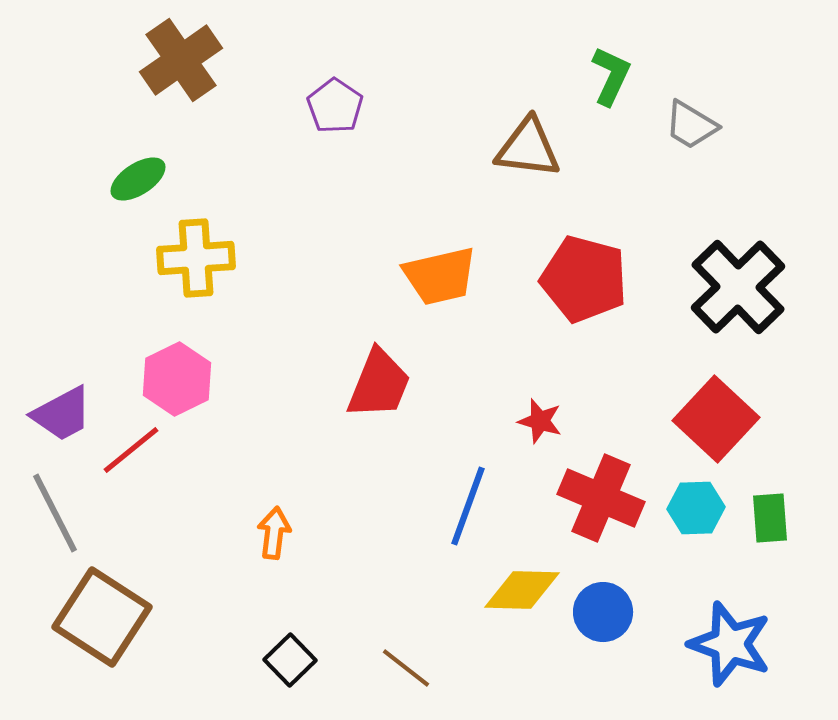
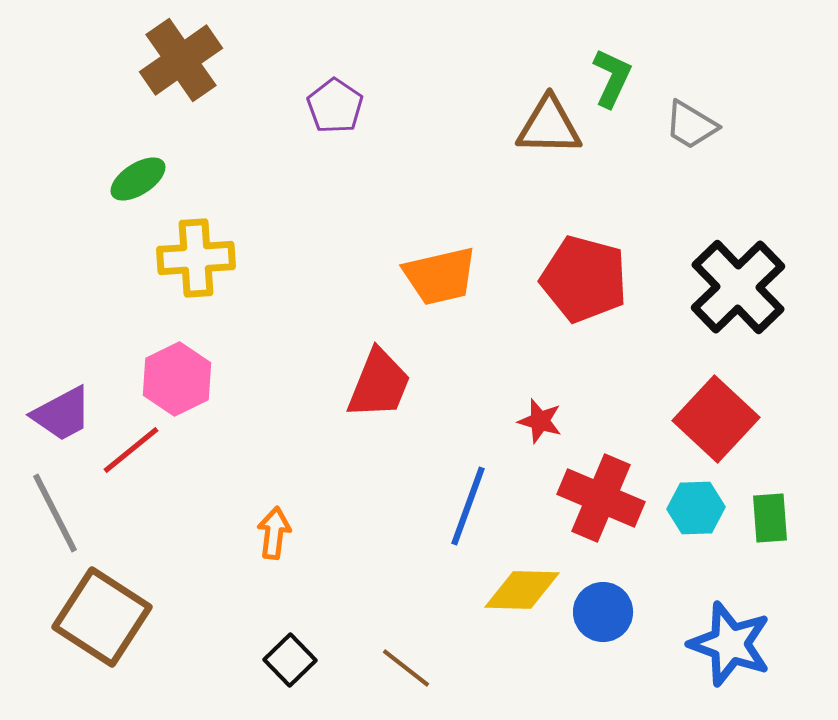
green L-shape: moved 1 px right, 2 px down
brown triangle: moved 21 px right, 22 px up; rotated 6 degrees counterclockwise
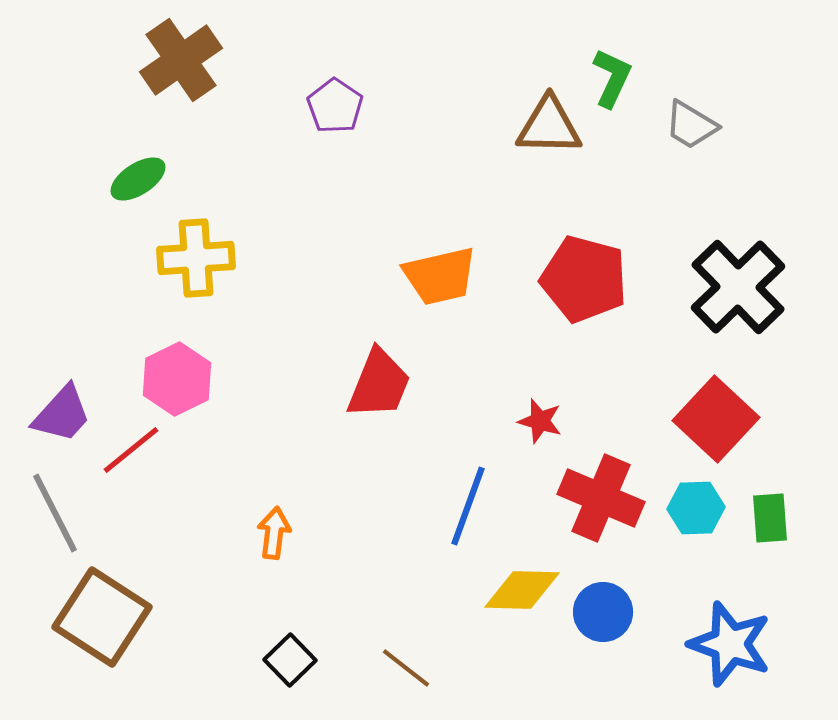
purple trapezoid: rotated 20 degrees counterclockwise
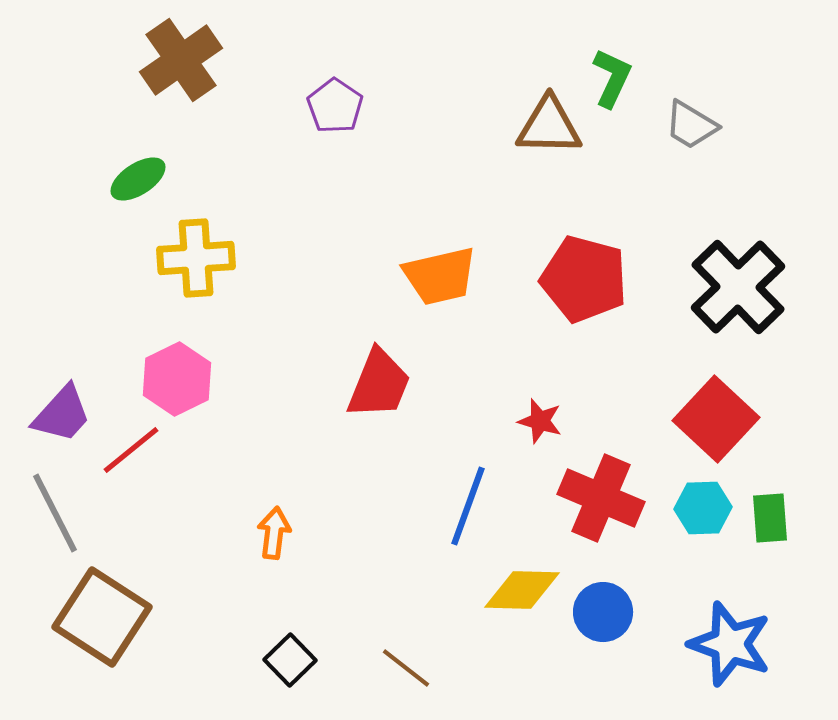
cyan hexagon: moved 7 px right
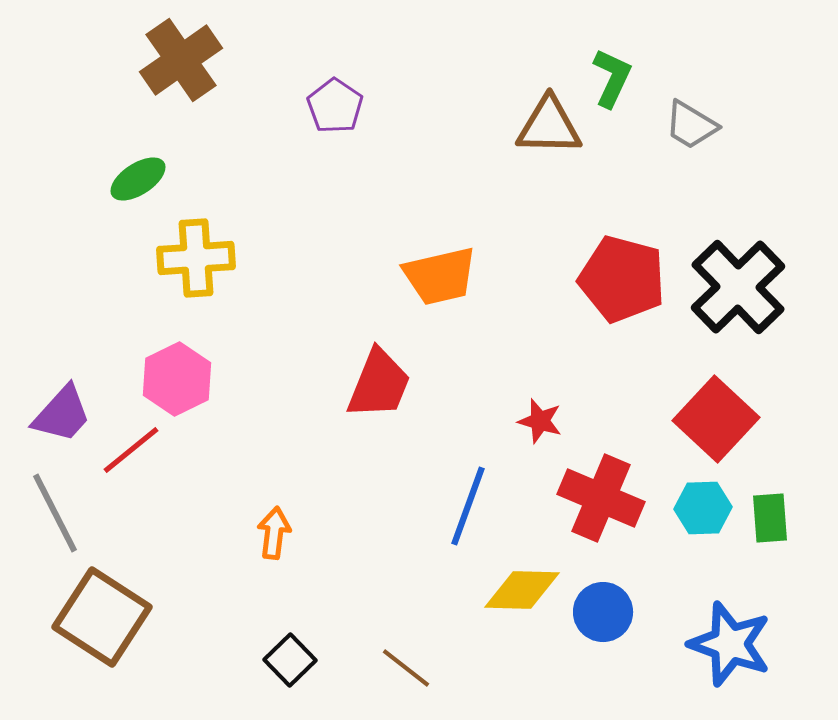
red pentagon: moved 38 px right
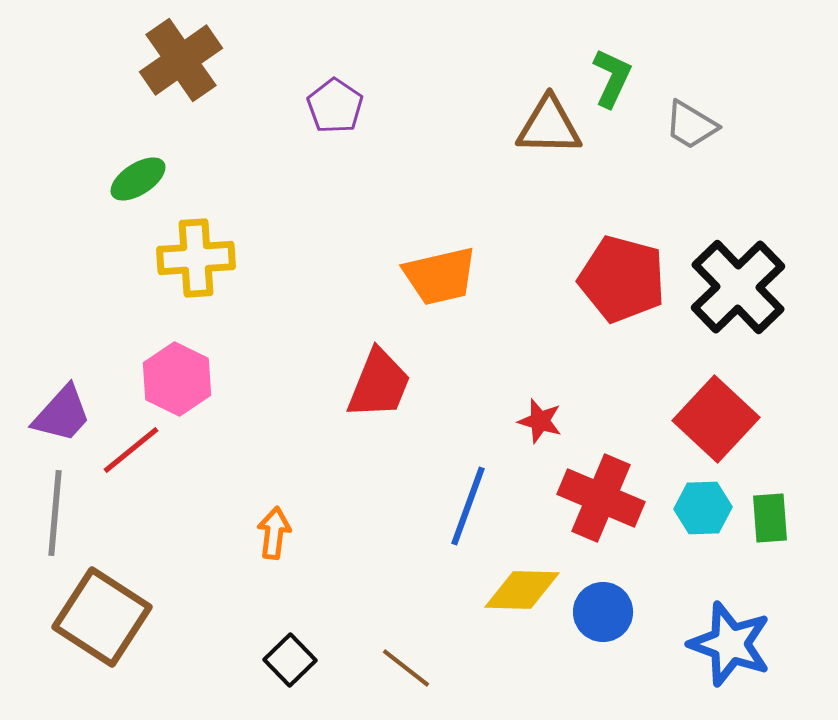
pink hexagon: rotated 8 degrees counterclockwise
gray line: rotated 32 degrees clockwise
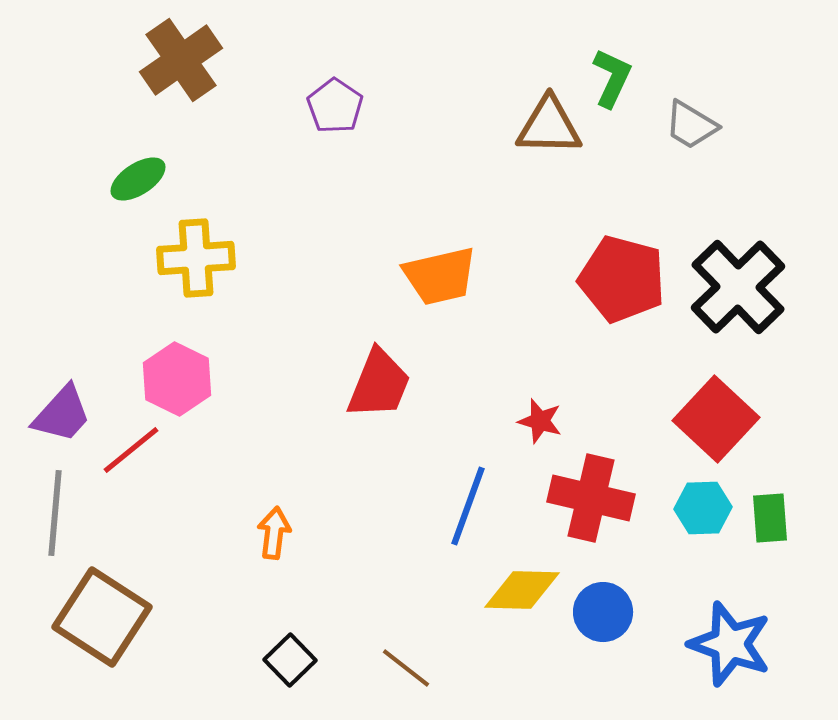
red cross: moved 10 px left; rotated 10 degrees counterclockwise
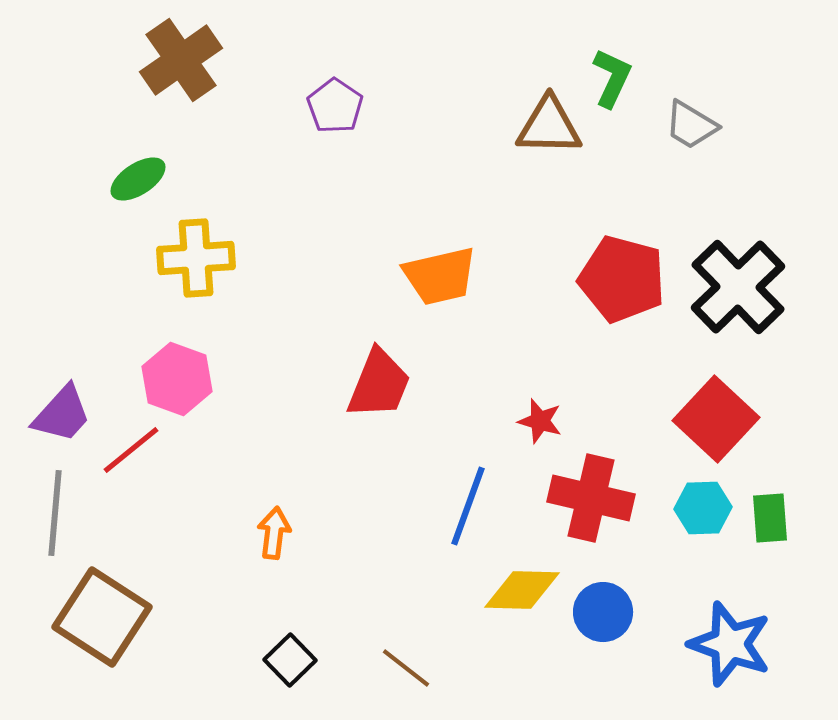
pink hexagon: rotated 6 degrees counterclockwise
